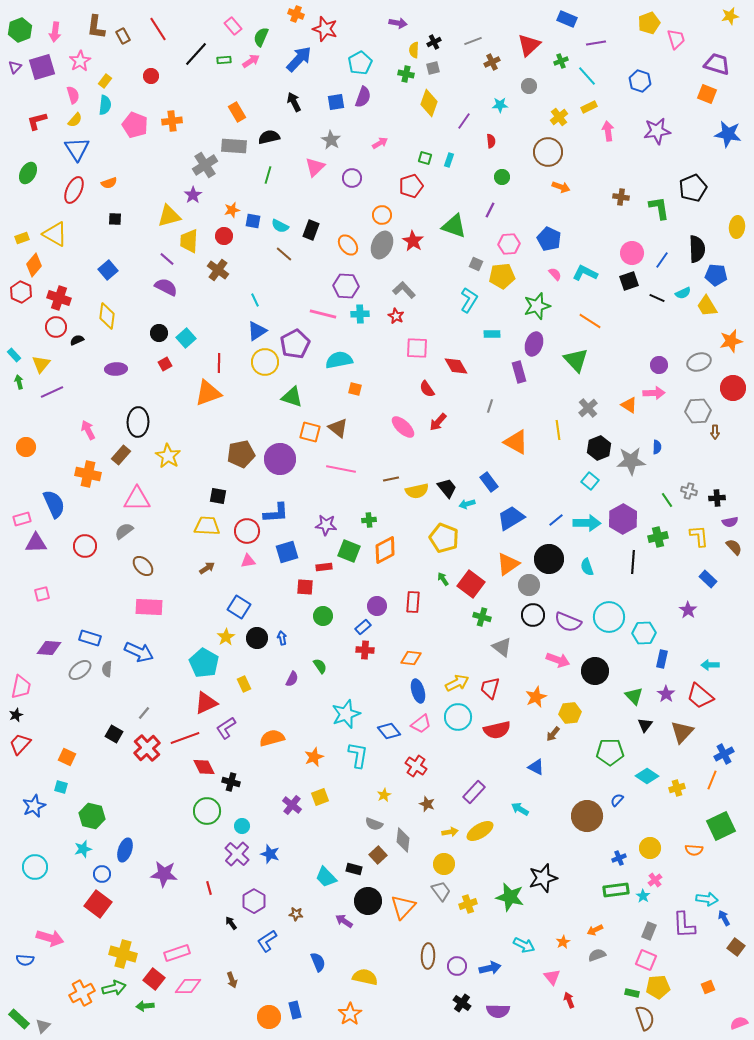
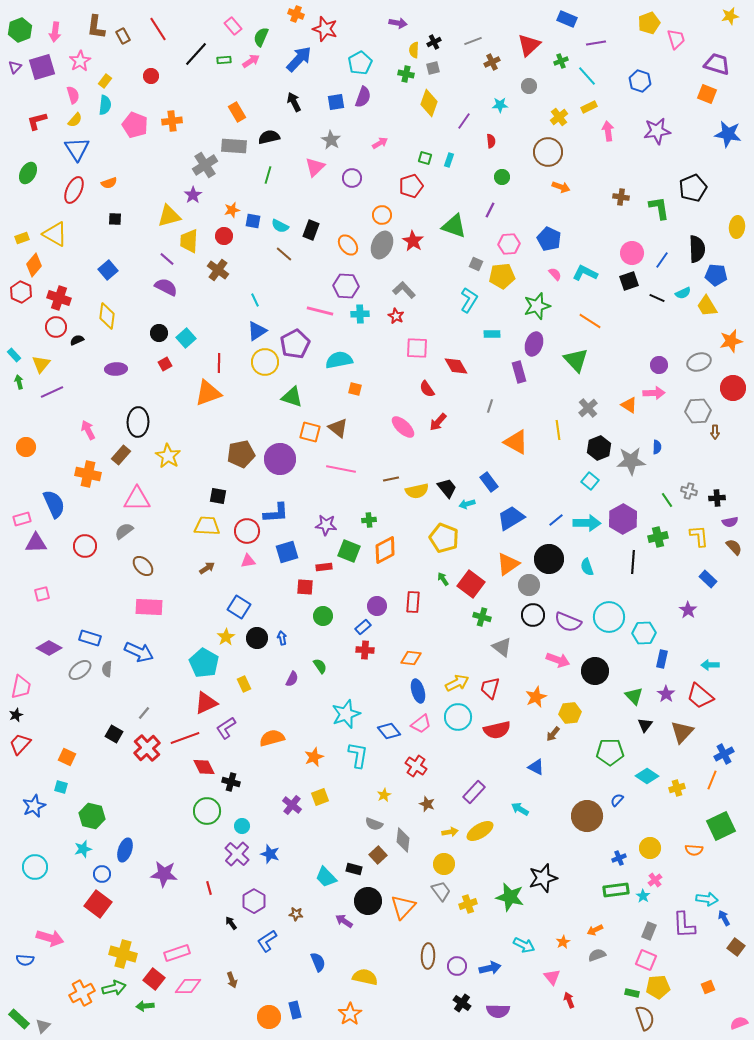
pink line at (323, 314): moved 3 px left, 3 px up
purple diamond at (49, 648): rotated 25 degrees clockwise
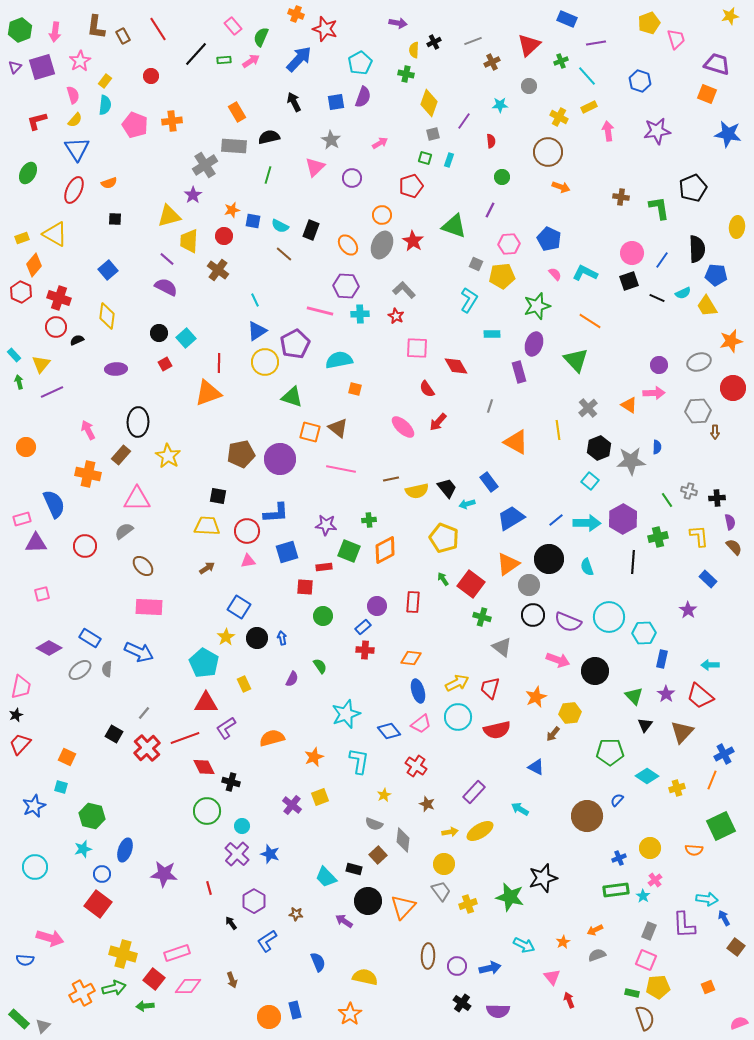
gray square at (433, 68): moved 66 px down
yellow cross at (559, 117): rotated 24 degrees counterclockwise
purple semicircle at (730, 522): rotated 91 degrees counterclockwise
blue rectangle at (90, 638): rotated 15 degrees clockwise
red triangle at (206, 703): rotated 25 degrees clockwise
cyan L-shape at (358, 755): moved 1 px right, 6 px down
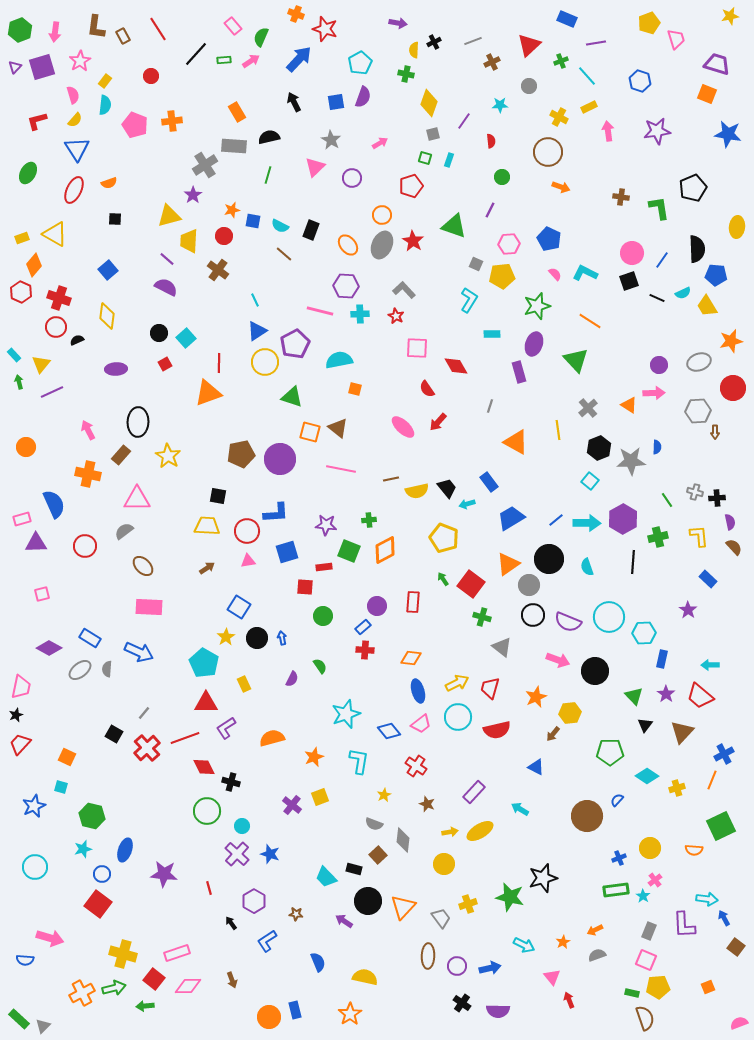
gray cross at (689, 491): moved 6 px right, 1 px down
gray trapezoid at (441, 891): moved 27 px down
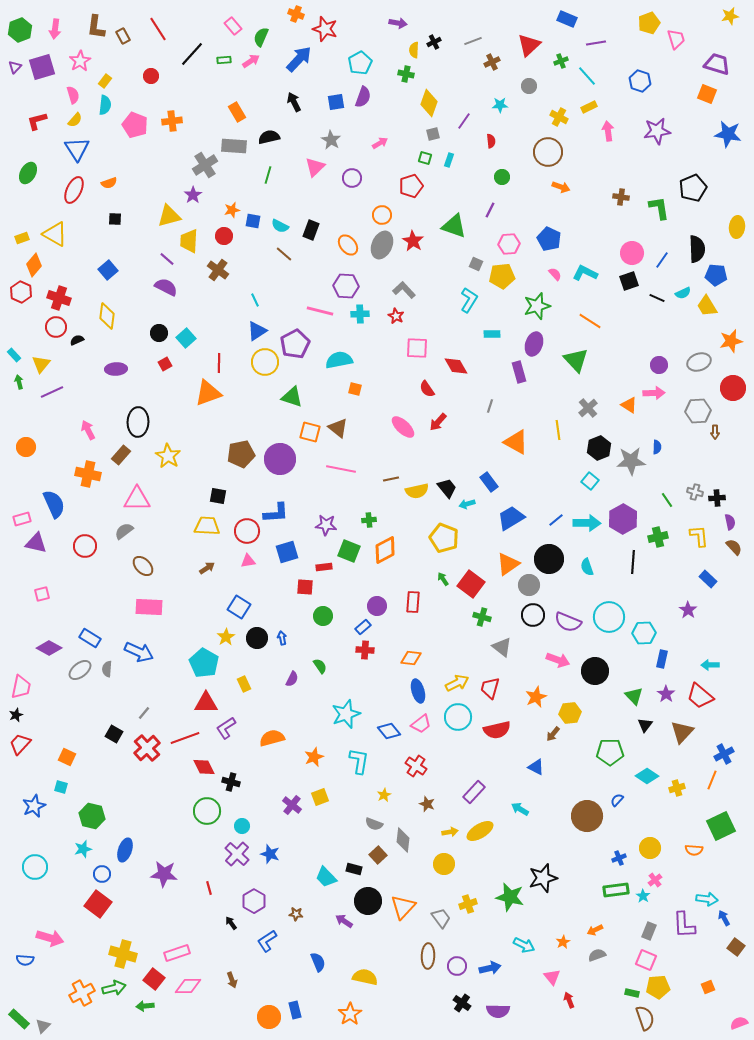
pink arrow at (55, 32): moved 3 px up
black line at (196, 54): moved 4 px left
purple triangle at (36, 543): rotated 15 degrees clockwise
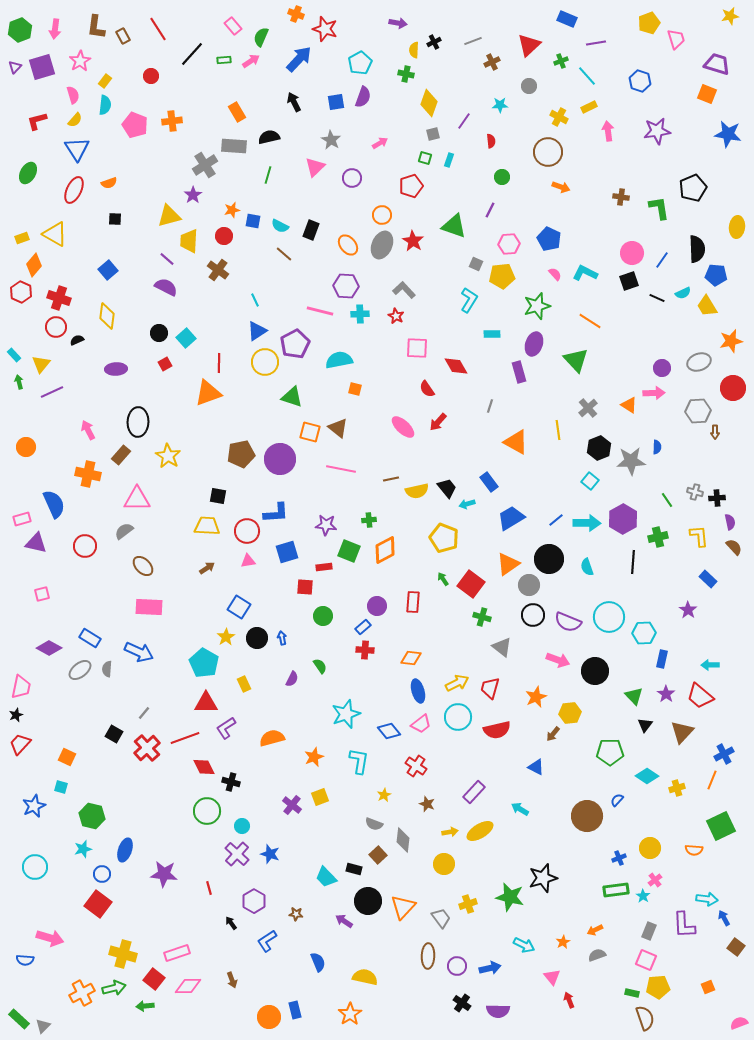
purple circle at (659, 365): moved 3 px right, 3 px down
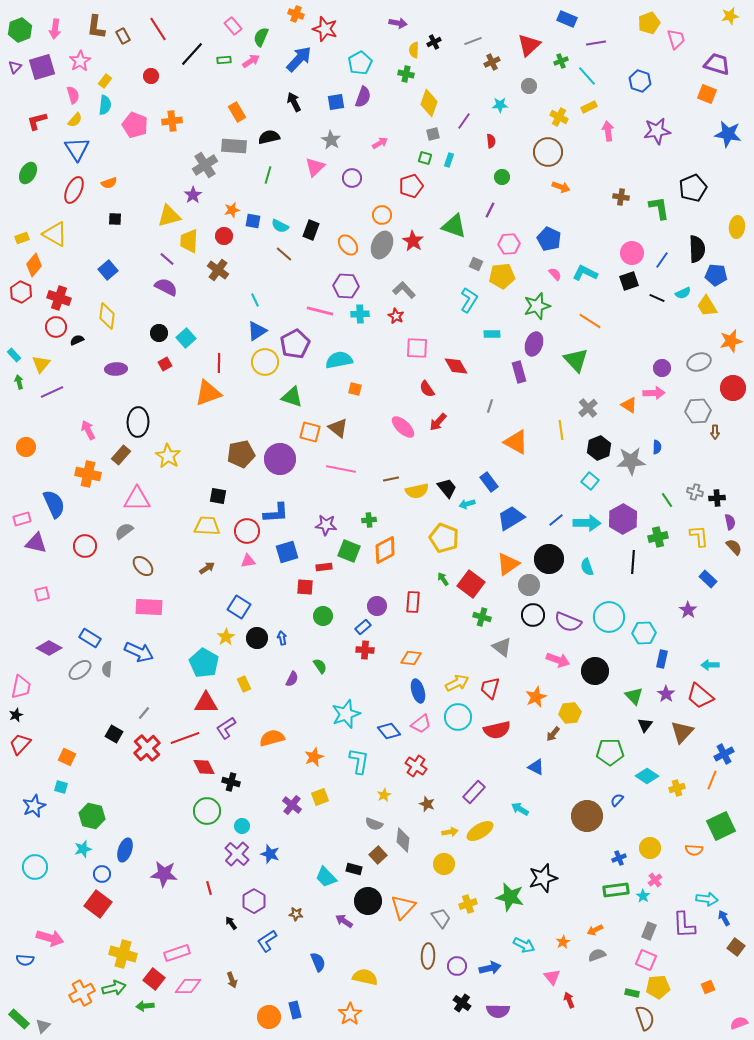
yellow line at (558, 430): moved 3 px right
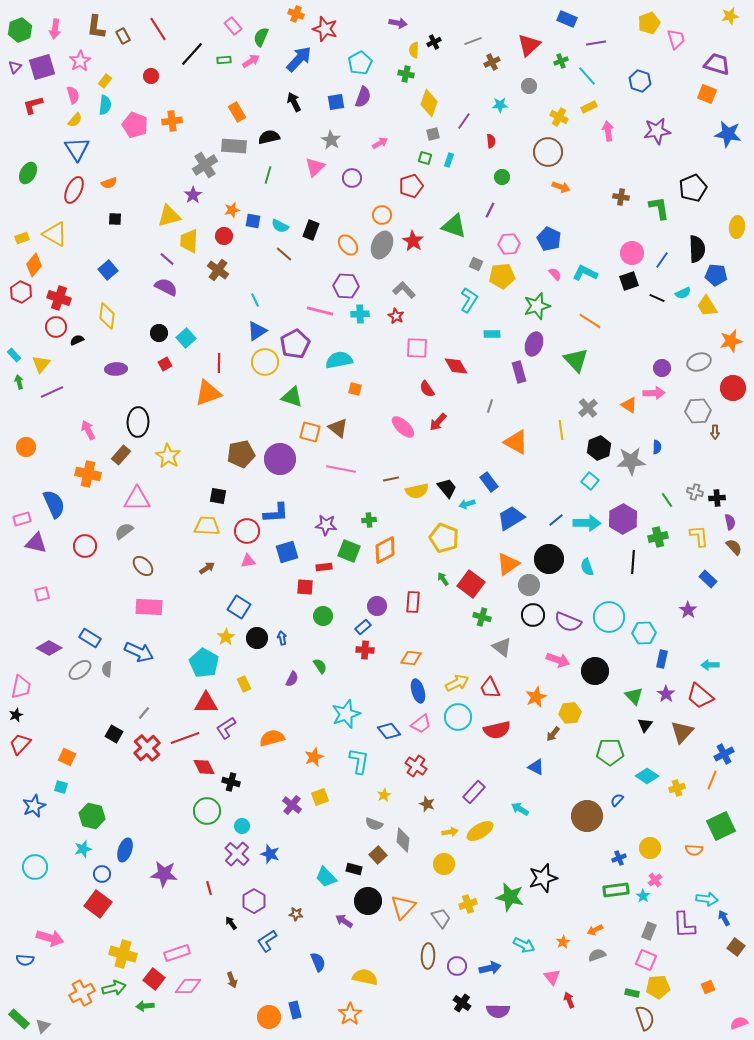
red L-shape at (37, 121): moved 4 px left, 16 px up
red trapezoid at (490, 688): rotated 40 degrees counterclockwise
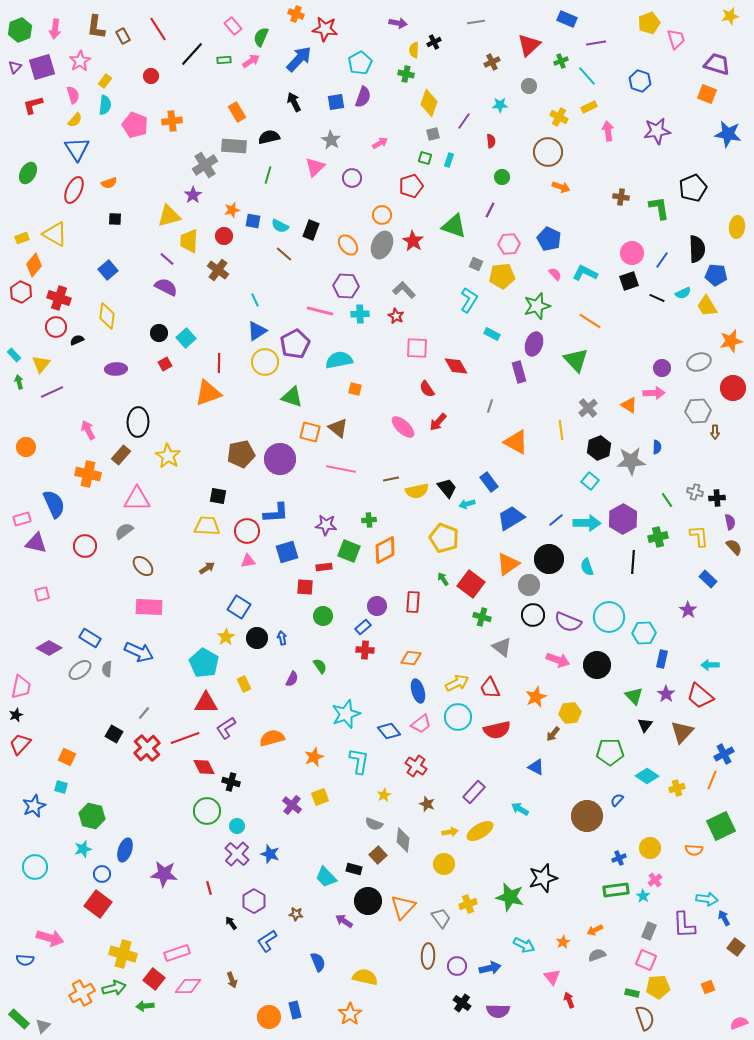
red star at (325, 29): rotated 10 degrees counterclockwise
gray line at (473, 41): moved 3 px right, 19 px up; rotated 12 degrees clockwise
cyan rectangle at (492, 334): rotated 28 degrees clockwise
black circle at (595, 671): moved 2 px right, 6 px up
cyan circle at (242, 826): moved 5 px left
